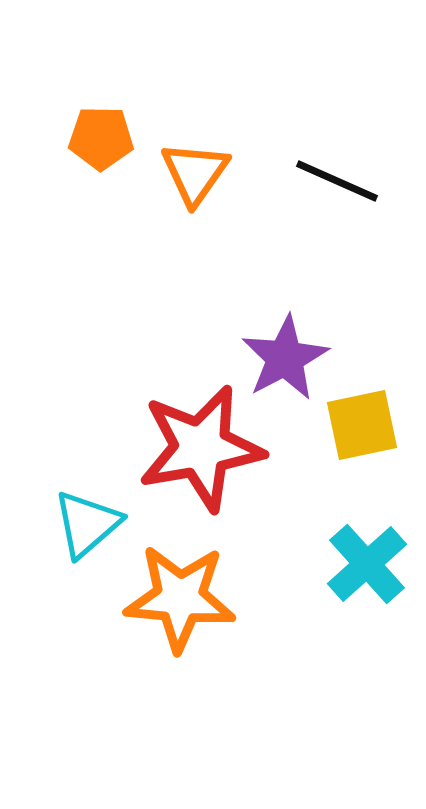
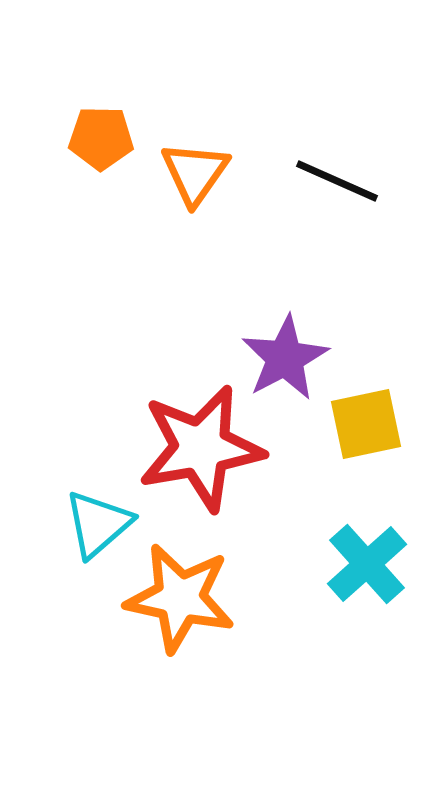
yellow square: moved 4 px right, 1 px up
cyan triangle: moved 11 px right
orange star: rotated 7 degrees clockwise
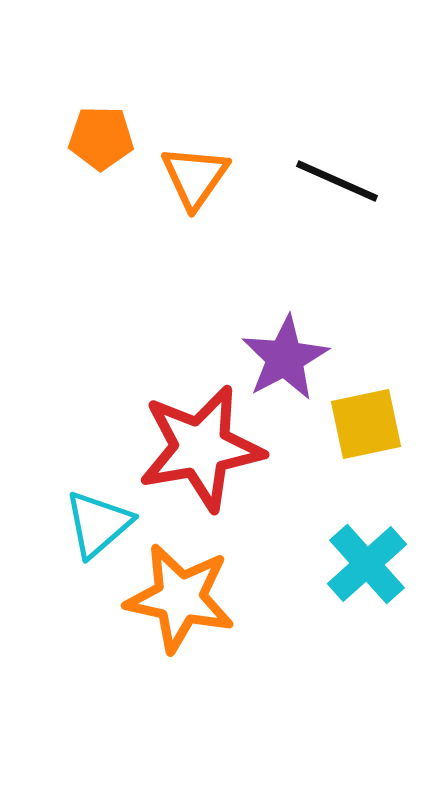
orange triangle: moved 4 px down
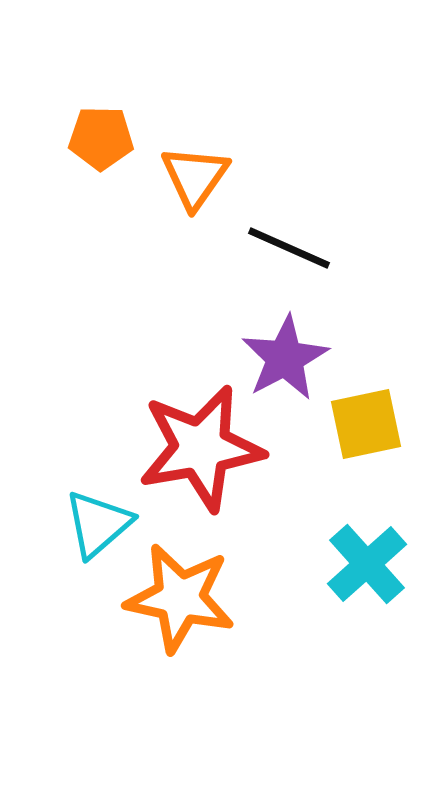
black line: moved 48 px left, 67 px down
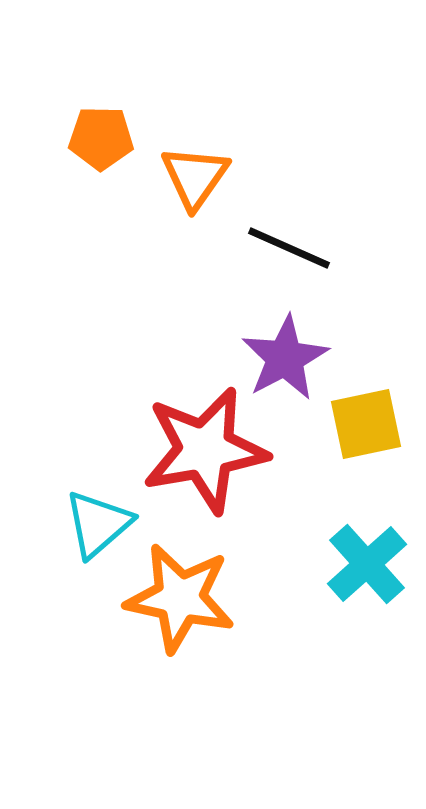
red star: moved 4 px right, 2 px down
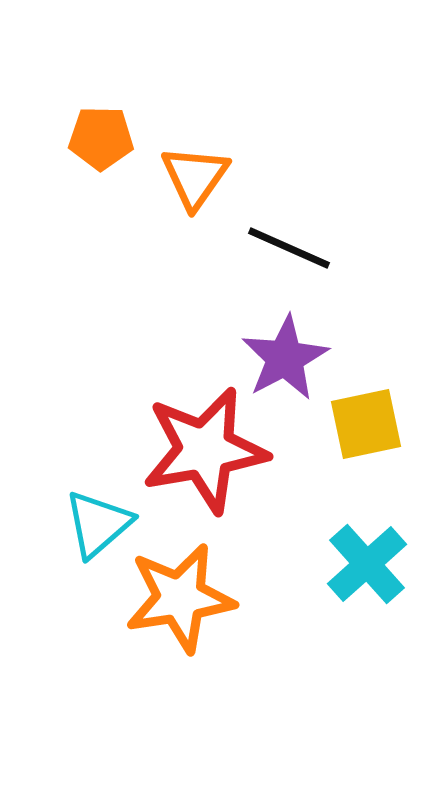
orange star: rotated 21 degrees counterclockwise
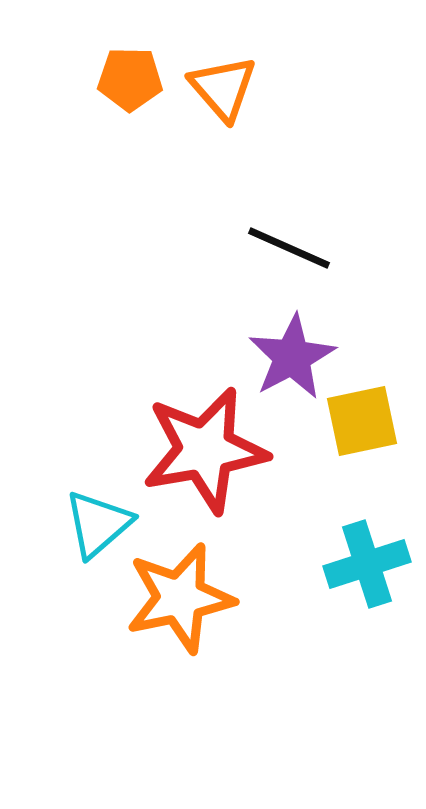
orange pentagon: moved 29 px right, 59 px up
orange triangle: moved 28 px right, 89 px up; rotated 16 degrees counterclockwise
purple star: moved 7 px right, 1 px up
yellow square: moved 4 px left, 3 px up
cyan cross: rotated 24 degrees clockwise
orange star: rotated 3 degrees counterclockwise
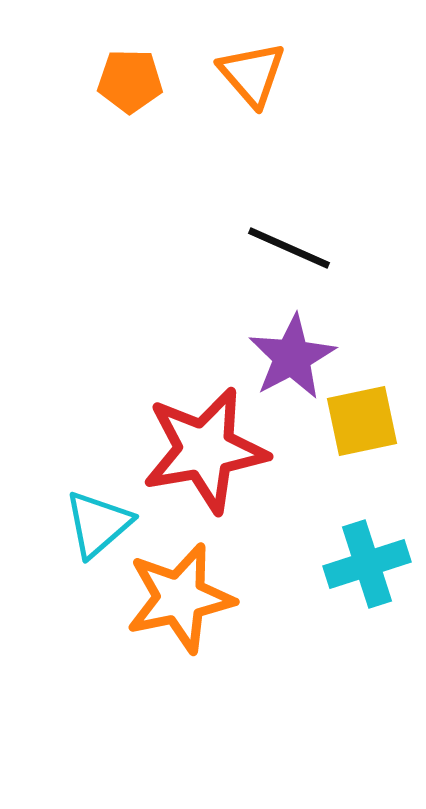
orange pentagon: moved 2 px down
orange triangle: moved 29 px right, 14 px up
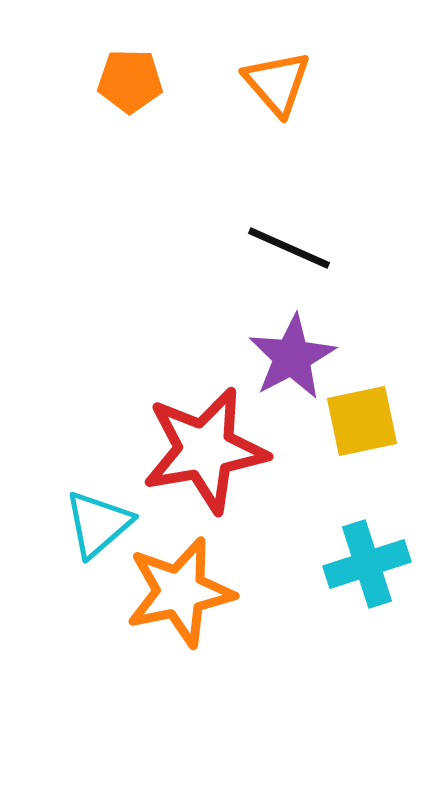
orange triangle: moved 25 px right, 9 px down
orange star: moved 6 px up
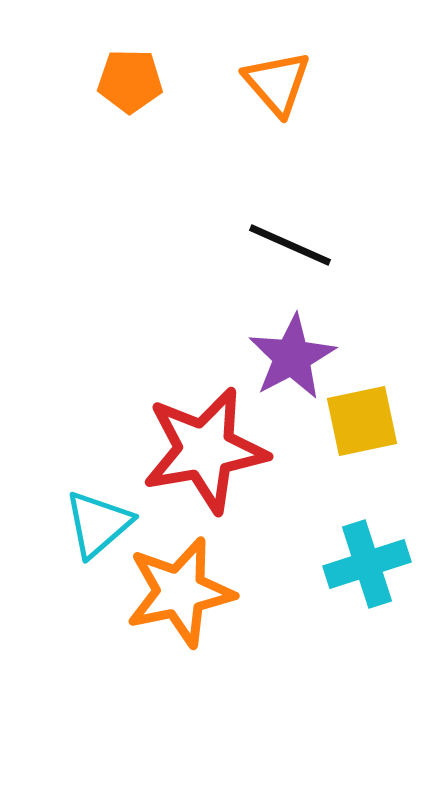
black line: moved 1 px right, 3 px up
